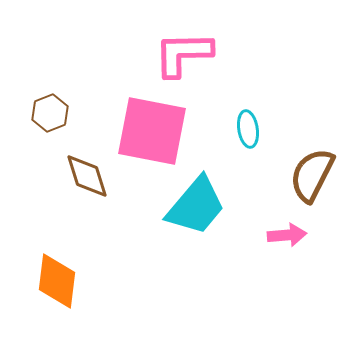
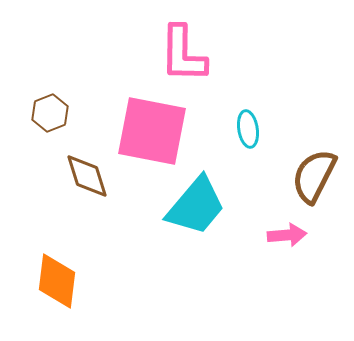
pink L-shape: rotated 88 degrees counterclockwise
brown semicircle: moved 2 px right, 1 px down
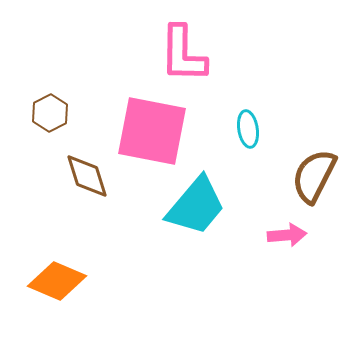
brown hexagon: rotated 6 degrees counterclockwise
orange diamond: rotated 74 degrees counterclockwise
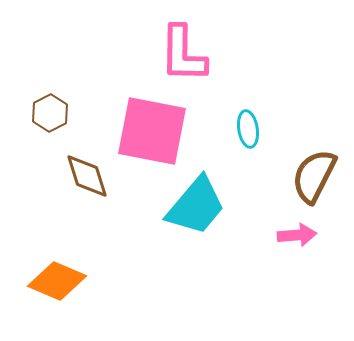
pink arrow: moved 10 px right
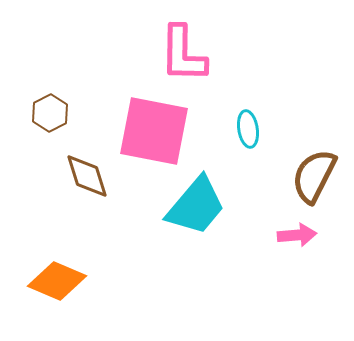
pink square: moved 2 px right
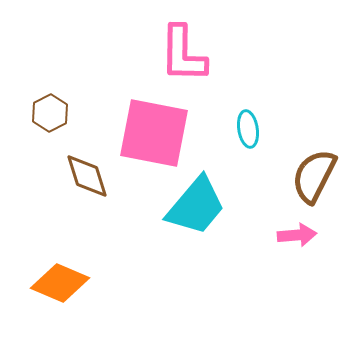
pink square: moved 2 px down
orange diamond: moved 3 px right, 2 px down
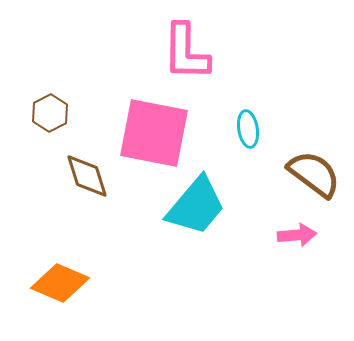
pink L-shape: moved 3 px right, 2 px up
brown semicircle: moved 2 px up; rotated 100 degrees clockwise
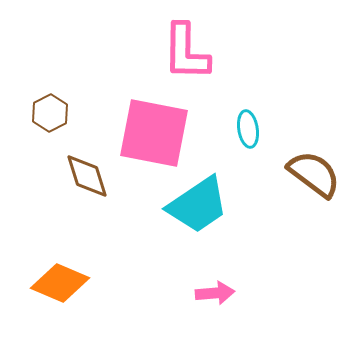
cyan trapezoid: moved 2 px right, 1 px up; rotated 16 degrees clockwise
pink arrow: moved 82 px left, 58 px down
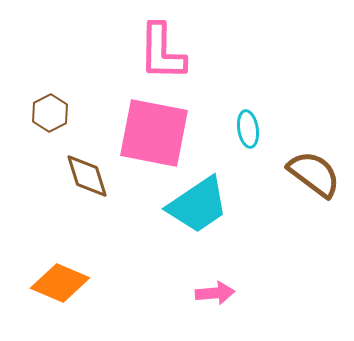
pink L-shape: moved 24 px left
